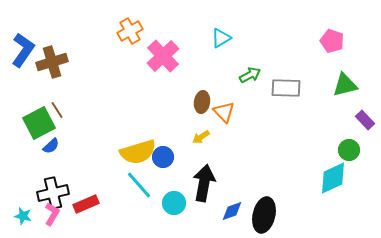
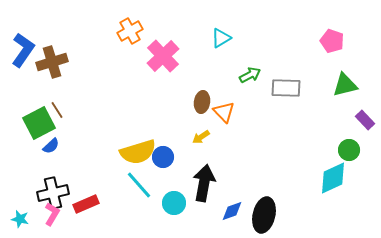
cyan star: moved 3 px left, 3 px down
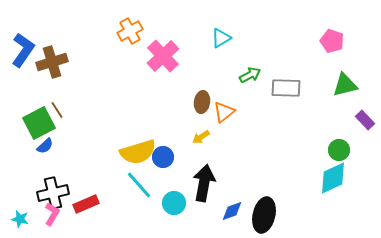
orange triangle: rotated 35 degrees clockwise
blue semicircle: moved 6 px left
green circle: moved 10 px left
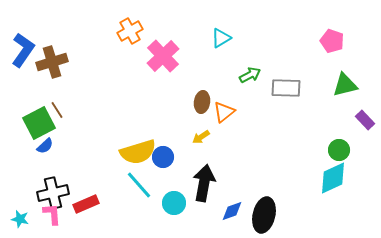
pink L-shape: rotated 35 degrees counterclockwise
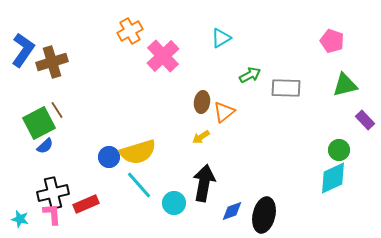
blue circle: moved 54 px left
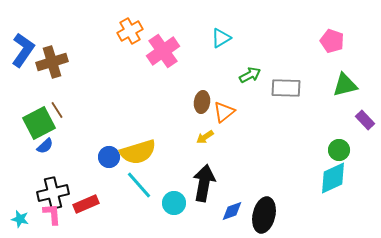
pink cross: moved 5 px up; rotated 8 degrees clockwise
yellow arrow: moved 4 px right
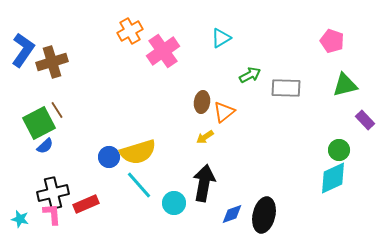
blue diamond: moved 3 px down
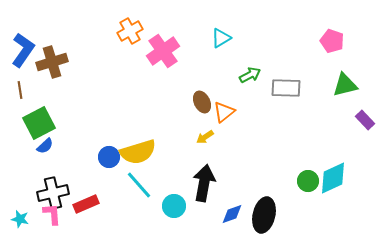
brown ellipse: rotated 35 degrees counterclockwise
brown line: moved 37 px left, 20 px up; rotated 24 degrees clockwise
green circle: moved 31 px left, 31 px down
cyan circle: moved 3 px down
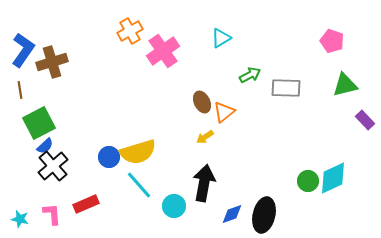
black cross: moved 27 px up; rotated 28 degrees counterclockwise
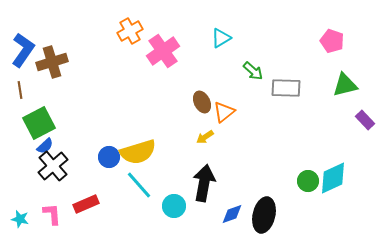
green arrow: moved 3 px right, 4 px up; rotated 70 degrees clockwise
